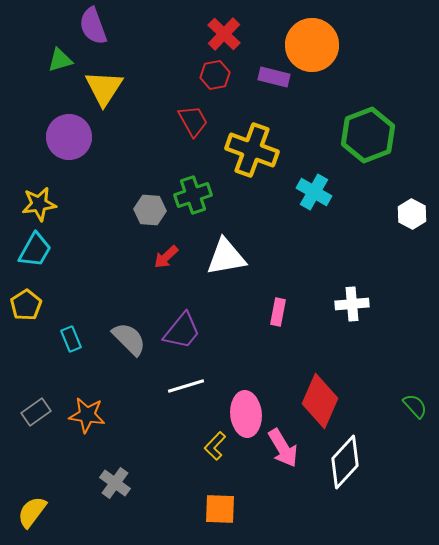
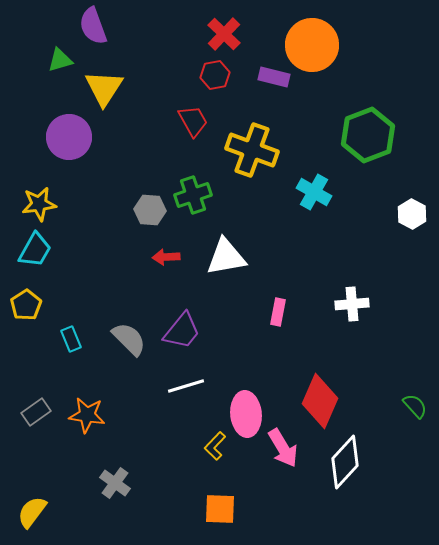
red arrow: rotated 40 degrees clockwise
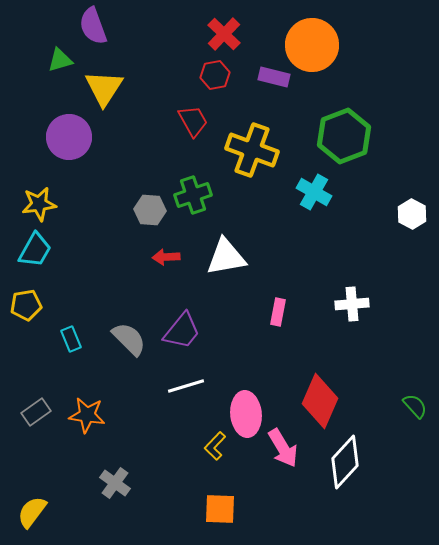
green hexagon: moved 24 px left, 1 px down
yellow pentagon: rotated 24 degrees clockwise
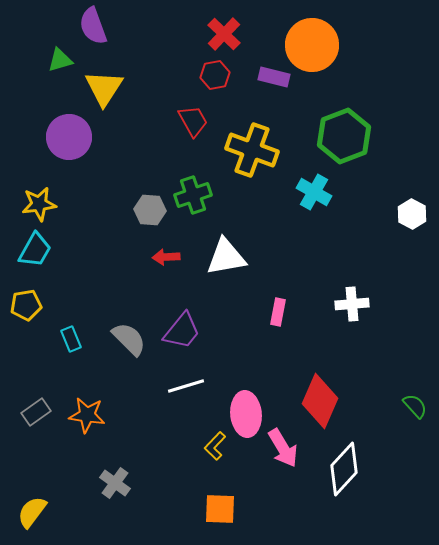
white diamond: moved 1 px left, 7 px down
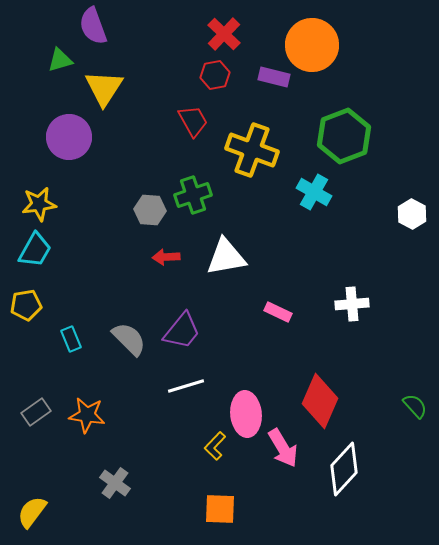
pink rectangle: rotated 76 degrees counterclockwise
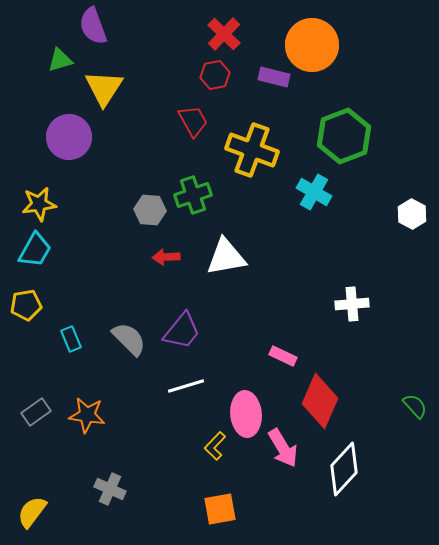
pink rectangle: moved 5 px right, 44 px down
gray cross: moved 5 px left, 6 px down; rotated 12 degrees counterclockwise
orange square: rotated 12 degrees counterclockwise
